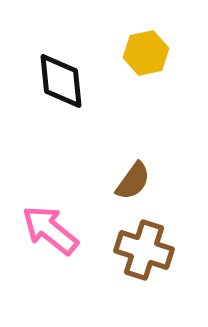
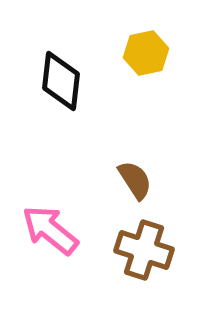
black diamond: rotated 12 degrees clockwise
brown semicircle: moved 2 px right, 1 px up; rotated 69 degrees counterclockwise
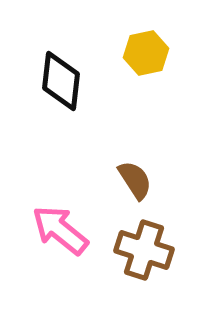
pink arrow: moved 10 px right
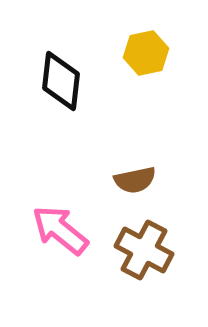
brown semicircle: rotated 111 degrees clockwise
brown cross: rotated 10 degrees clockwise
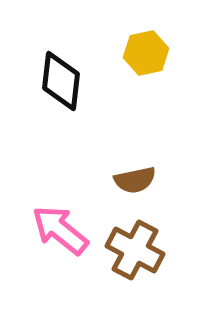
brown cross: moved 9 px left
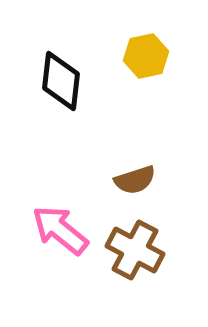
yellow hexagon: moved 3 px down
brown semicircle: rotated 6 degrees counterclockwise
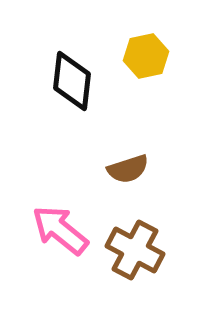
black diamond: moved 11 px right
brown semicircle: moved 7 px left, 11 px up
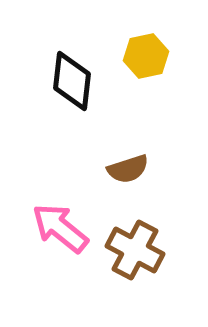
pink arrow: moved 2 px up
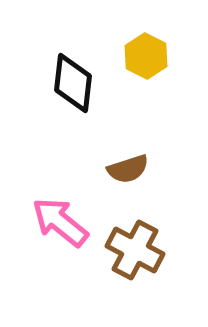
yellow hexagon: rotated 21 degrees counterclockwise
black diamond: moved 1 px right, 2 px down
pink arrow: moved 6 px up
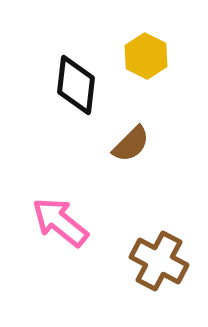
black diamond: moved 3 px right, 2 px down
brown semicircle: moved 3 px right, 25 px up; rotated 27 degrees counterclockwise
brown cross: moved 24 px right, 11 px down
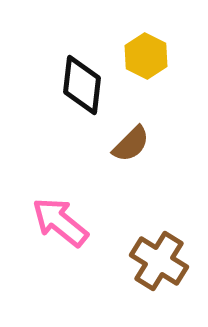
black diamond: moved 6 px right
brown cross: rotated 4 degrees clockwise
